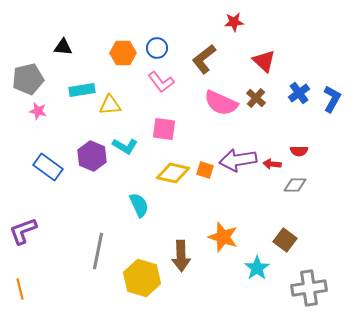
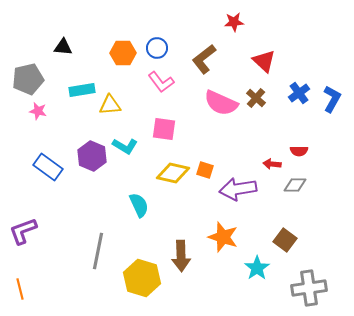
purple arrow: moved 29 px down
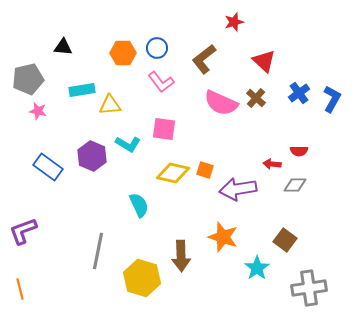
red star: rotated 12 degrees counterclockwise
cyan L-shape: moved 3 px right, 2 px up
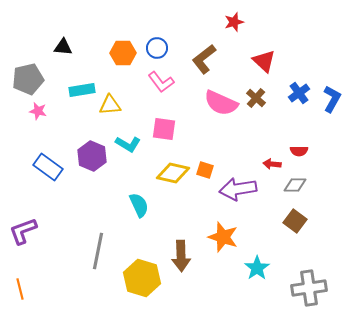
brown square: moved 10 px right, 19 px up
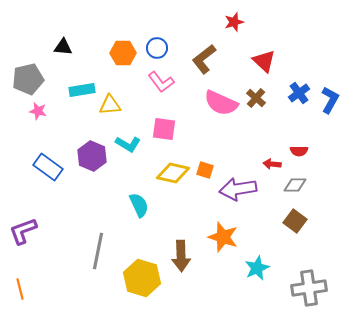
blue L-shape: moved 2 px left, 1 px down
cyan star: rotated 10 degrees clockwise
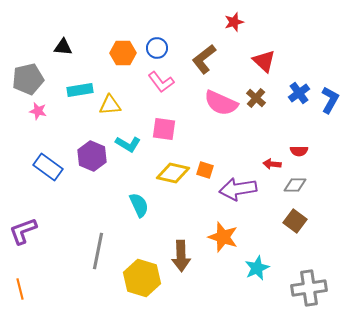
cyan rectangle: moved 2 px left
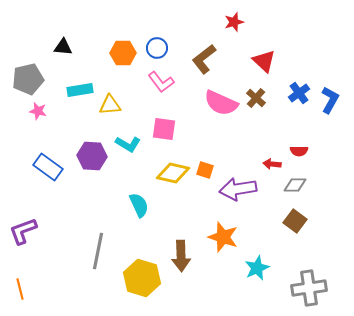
purple hexagon: rotated 20 degrees counterclockwise
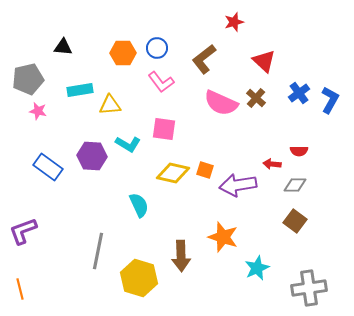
purple arrow: moved 4 px up
yellow hexagon: moved 3 px left
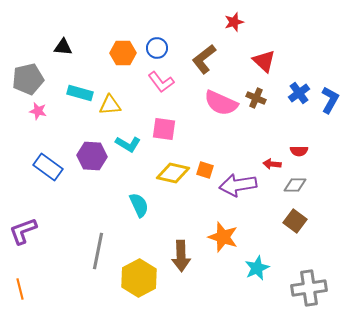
cyan rectangle: moved 3 px down; rotated 25 degrees clockwise
brown cross: rotated 18 degrees counterclockwise
yellow hexagon: rotated 15 degrees clockwise
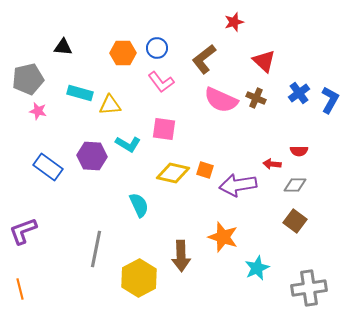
pink semicircle: moved 3 px up
gray line: moved 2 px left, 2 px up
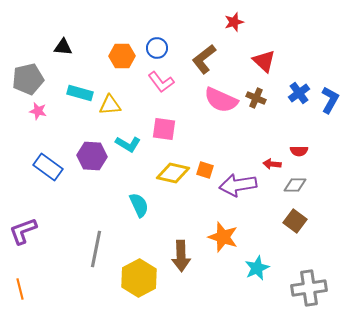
orange hexagon: moved 1 px left, 3 px down
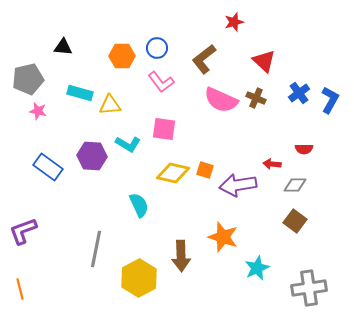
red semicircle: moved 5 px right, 2 px up
